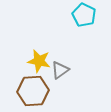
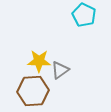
yellow star: rotated 10 degrees counterclockwise
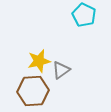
yellow star: rotated 15 degrees counterclockwise
gray triangle: moved 1 px right
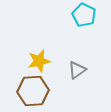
gray triangle: moved 16 px right
